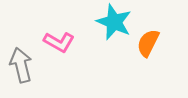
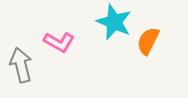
orange semicircle: moved 2 px up
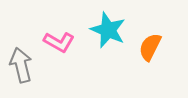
cyan star: moved 6 px left, 8 px down
orange semicircle: moved 2 px right, 6 px down
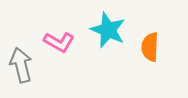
orange semicircle: rotated 24 degrees counterclockwise
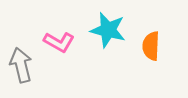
cyan star: rotated 9 degrees counterclockwise
orange semicircle: moved 1 px right, 1 px up
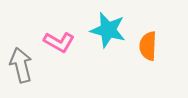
orange semicircle: moved 3 px left
